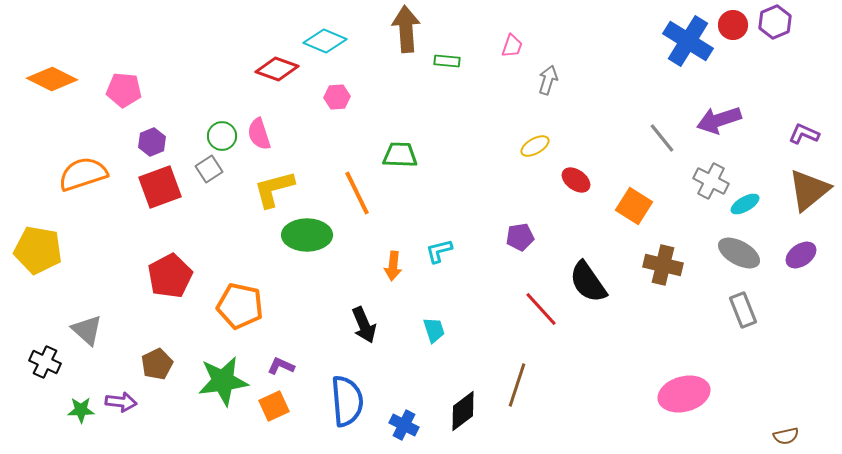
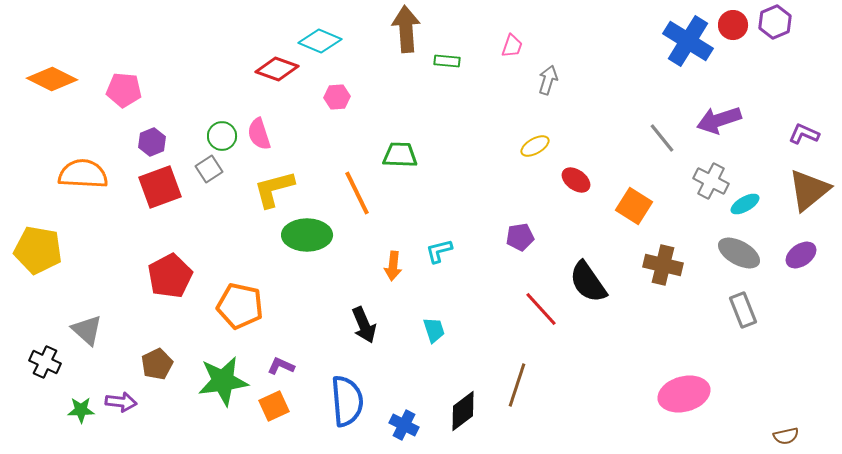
cyan diamond at (325, 41): moved 5 px left
orange semicircle at (83, 174): rotated 21 degrees clockwise
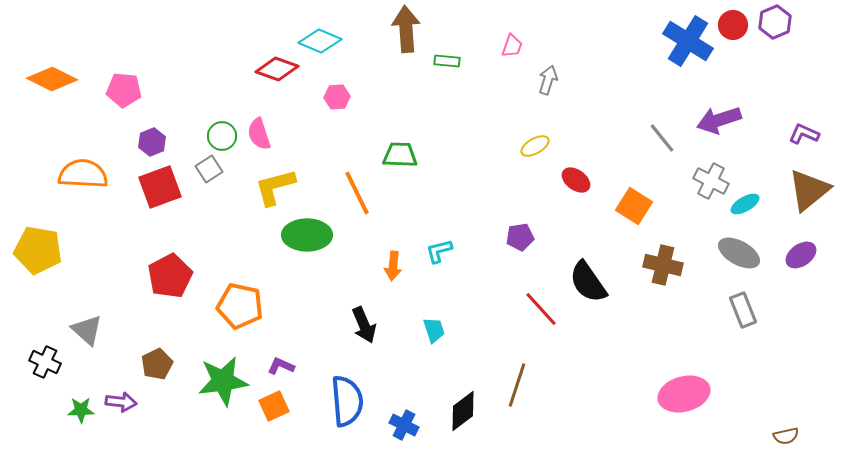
yellow L-shape at (274, 189): moved 1 px right, 2 px up
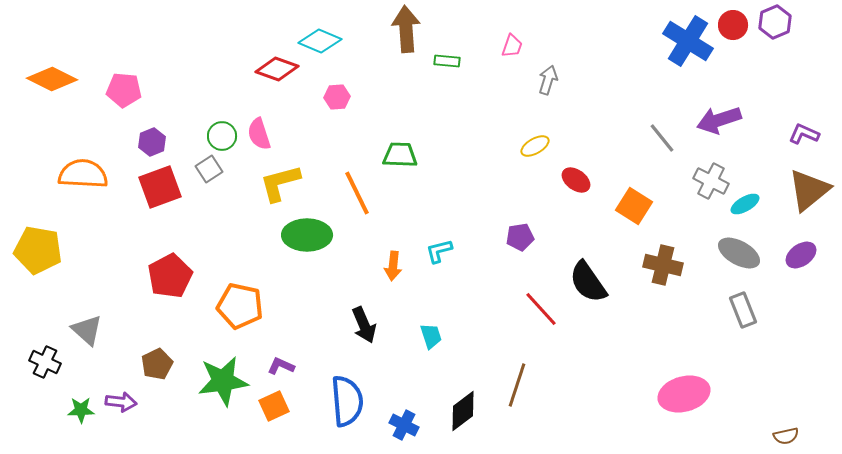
yellow L-shape at (275, 187): moved 5 px right, 4 px up
cyan trapezoid at (434, 330): moved 3 px left, 6 px down
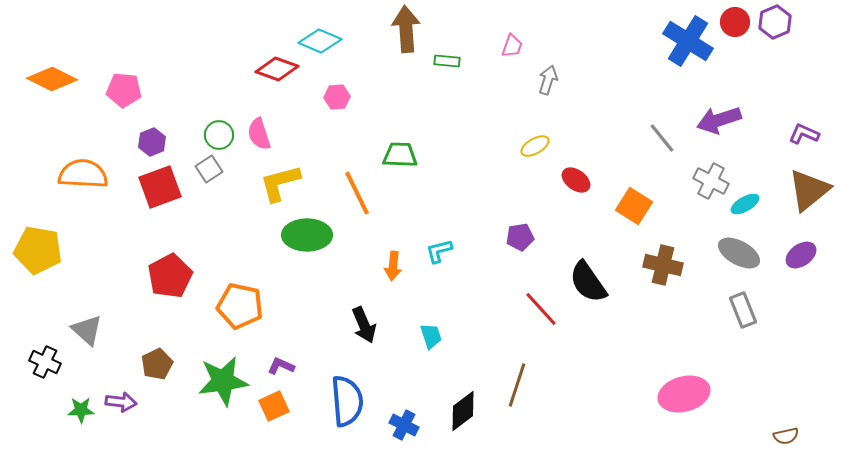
red circle at (733, 25): moved 2 px right, 3 px up
green circle at (222, 136): moved 3 px left, 1 px up
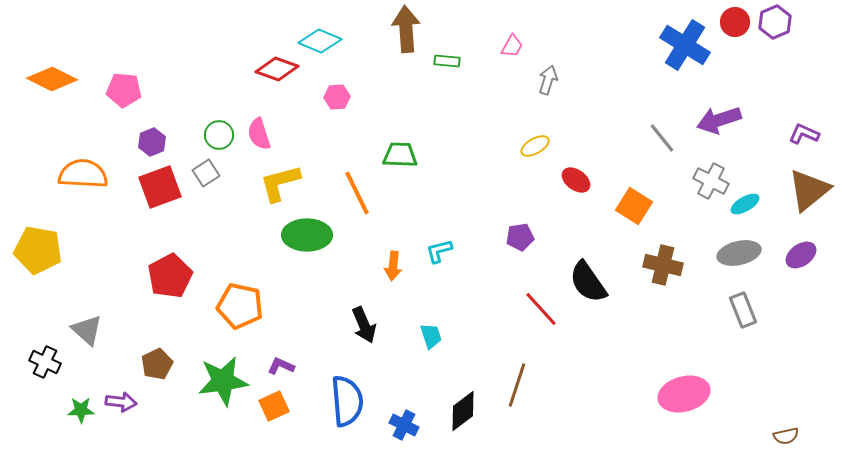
blue cross at (688, 41): moved 3 px left, 4 px down
pink trapezoid at (512, 46): rotated 10 degrees clockwise
gray square at (209, 169): moved 3 px left, 4 px down
gray ellipse at (739, 253): rotated 42 degrees counterclockwise
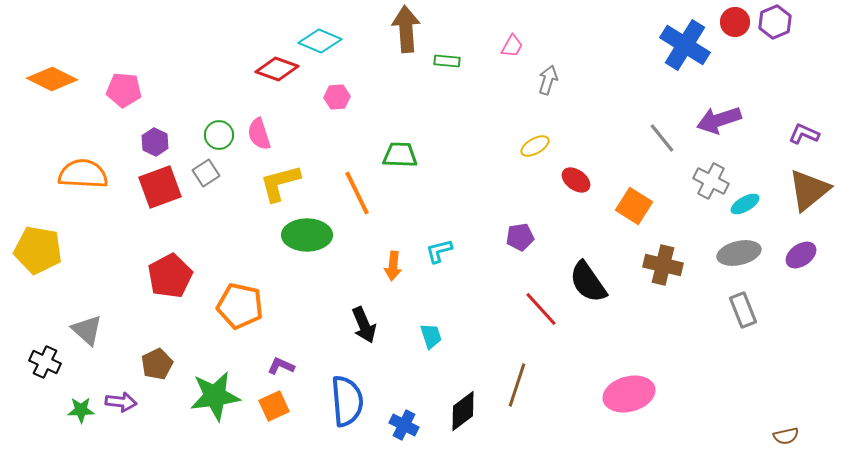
purple hexagon at (152, 142): moved 3 px right; rotated 12 degrees counterclockwise
green star at (223, 381): moved 8 px left, 15 px down
pink ellipse at (684, 394): moved 55 px left
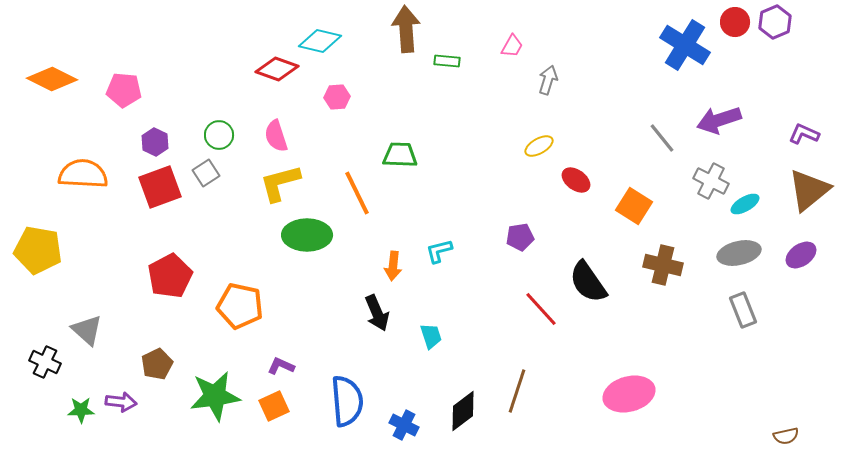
cyan diamond at (320, 41): rotated 9 degrees counterclockwise
pink semicircle at (259, 134): moved 17 px right, 2 px down
yellow ellipse at (535, 146): moved 4 px right
black arrow at (364, 325): moved 13 px right, 12 px up
brown line at (517, 385): moved 6 px down
